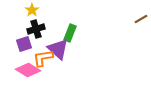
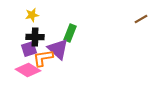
yellow star: moved 5 px down; rotated 24 degrees clockwise
black cross: moved 1 px left, 8 px down; rotated 18 degrees clockwise
purple square: moved 5 px right, 5 px down
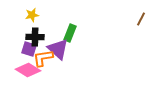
brown line: rotated 32 degrees counterclockwise
purple square: rotated 35 degrees clockwise
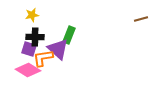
brown line: rotated 48 degrees clockwise
green rectangle: moved 1 px left, 2 px down
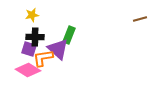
brown line: moved 1 px left
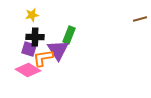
purple triangle: moved 1 px down; rotated 15 degrees clockwise
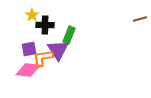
yellow star: rotated 24 degrees counterclockwise
black cross: moved 10 px right, 12 px up
purple square: rotated 28 degrees counterclockwise
pink diamond: rotated 25 degrees counterclockwise
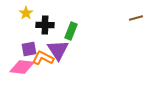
yellow star: moved 6 px left, 2 px up
brown line: moved 4 px left, 1 px up
green rectangle: moved 2 px right, 4 px up
orange L-shape: rotated 35 degrees clockwise
pink diamond: moved 6 px left, 3 px up
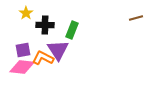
green rectangle: moved 1 px right, 1 px up
purple square: moved 6 px left, 1 px down
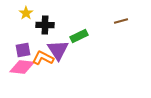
brown line: moved 15 px left, 3 px down
green rectangle: moved 7 px right, 6 px down; rotated 42 degrees clockwise
